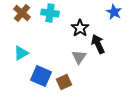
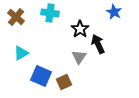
brown cross: moved 6 px left, 4 px down
black star: moved 1 px down
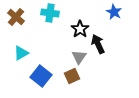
blue square: rotated 15 degrees clockwise
brown square: moved 8 px right, 6 px up
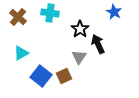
brown cross: moved 2 px right
brown square: moved 8 px left
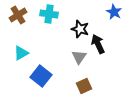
cyan cross: moved 1 px left, 1 px down
brown cross: moved 2 px up; rotated 18 degrees clockwise
black star: rotated 18 degrees counterclockwise
brown square: moved 20 px right, 10 px down
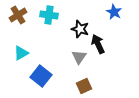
cyan cross: moved 1 px down
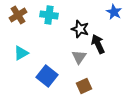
blue square: moved 6 px right
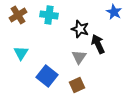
cyan triangle: rotated 28 degrees counterclockwise
brown square: moved 7 px left, 1 px up
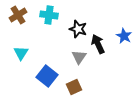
blue star: moved 10 px right, 24 px down
black star: moved 2 px left
brown square: moved 3 px left, 2 px down
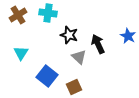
cyan cross: moved 1 px left, 2 px up
black star: moved 9 px left, 6 px down
blue star: moved 4 px right
gray triangle: rotated 21 degrees counterclockwise
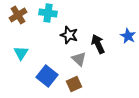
gray triangle: moved 2 px down
brown square: moved 3 px up
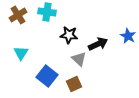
cyan cross: moved 1 px left, 1 px up
black star: rotated 12 degrees counterclockwise
black arrow: rotated 90 degrees clockwise
